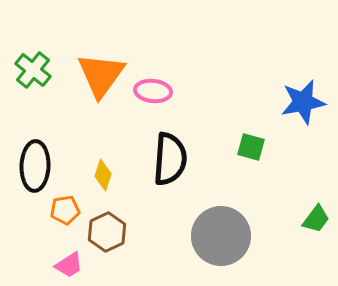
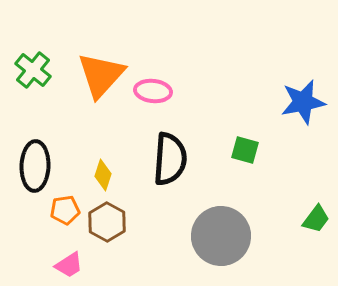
orange triangle: rotated 6 degrees clockwise
green square: moved 6 px left, 3 px down
brown hexagon: moved 10 px up; rotated 6 degrees counterclockwise
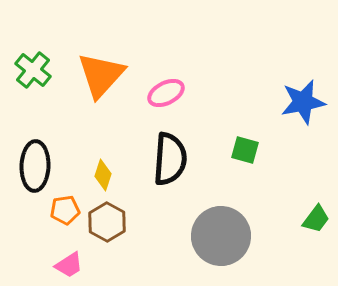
pink ellipse: moved 13 px right, 2 px down; rotated 33 degrees counterclockwise
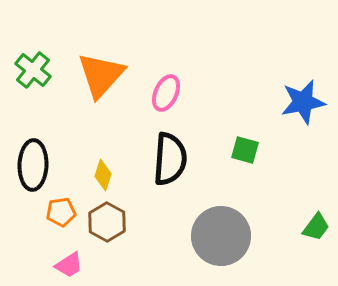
pink ellipse: rotated 39 degrees counterclockwise
black ellipse: moved 2 px left, 1 px up
orange pentagon: moved 4 px left, 2 px down
green trapezoid: moved 8 px down
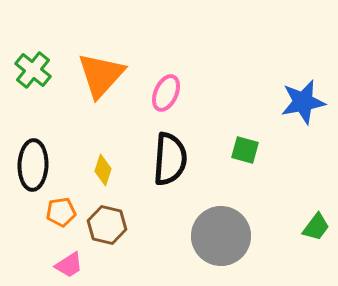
yellow diamond: moved 5 px up
brown hexagon: moved 3 px down; rotated 15 degrees counterclockwise
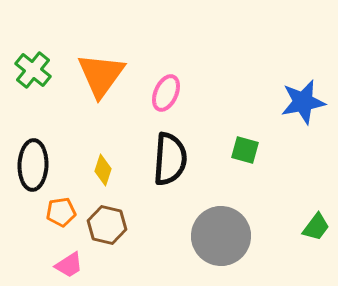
orange triangle: rotated 6 degrees counterclockwise
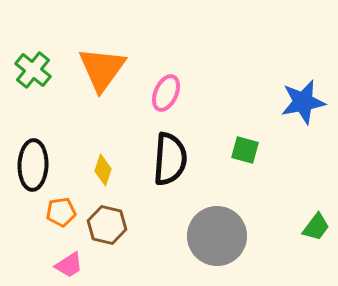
orange triangle: moved 1 px right, 6 px up
gray circle: moved 4 px left
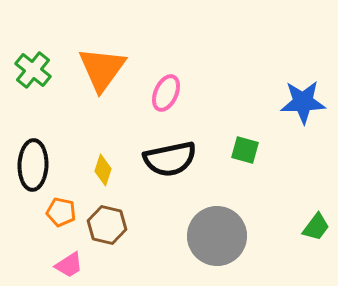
blue star: rotated 9 degrees clockwise
black semicircle: rotated 74 degrees clockwise
orange pentagon: rotated 20 degrees clockwise
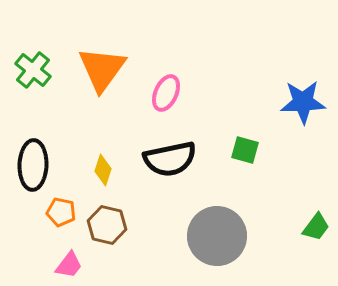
pink trapezoid: rotated 20 degrees counterclockwise
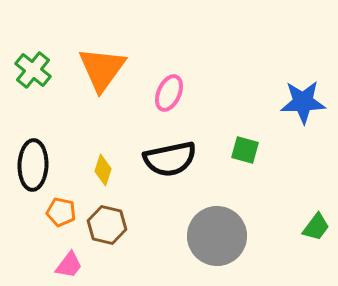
pink ellipse: moved 3 px right
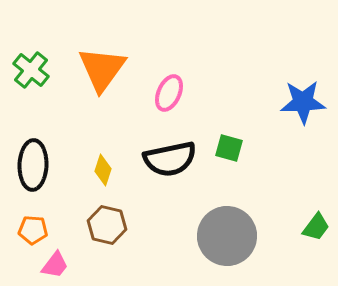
green cross: moved 2 px left
green square: moved 16 px left, 2 px up
orange pentagon: moved 28 px left, 18 px down; rotated 8 degrees counterclockwise
gray circle: moved 10 px right
pink trapezoid: moved 14 px left
